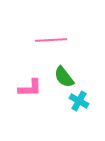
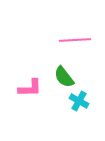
pink line: moved 24 px right
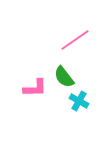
pink line: rotated 32 degrees counterclockwise
pink L-shape: moved 5 px right
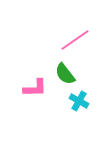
green semicircle: moved 1 px right, 3 px up
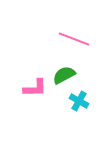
pink line: moved 1 px left, 1 px up; rotated 56 degrees clockwise
green semicircle: moved 1 px left, 1 px down; rotated 100 degrees clockwise
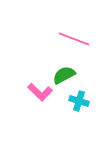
pink L-shape: moved 5 px right, 4 px down; rotated 45 degrees clockwise
cyan cross: rotated 12 degrees counterclockwise
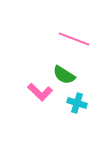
green semicircle: rotated 120 degrees counterclockwise
cyan cross: moved 2 px left, 2 px down
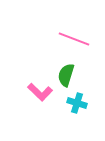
green semicircle: moved 2 px right; rotated 75 degrees clockwise
